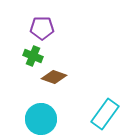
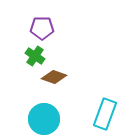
green cross: moved 2 px right; rotated 12 degrees clockwise
cyan rectangle: rotated 16 degrees counterclockwise
cyan circle: moved 3 px right
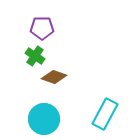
cyan rectangle: rotated 8 degrees clockwise
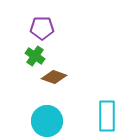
cyan rectangle: moved 2 px right, 2 px down; rotated 28 degrees counterclockwise
cyan circle: moved 3 px right, 2 px down
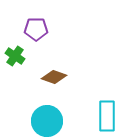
purple pentagon: moved 6 px left, 1 px down
green cross: moved 20 px left
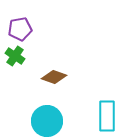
purple pentagon: moved 16 px left; rotated 10 degrees counterclockwise
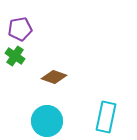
cyan rectangle: moved 1 px left, 1 px down; rotated 12 degrees clockwise
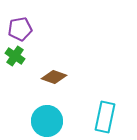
cyan rectangle: moved 1 px left
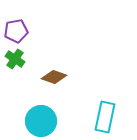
purple pentagon: moved 4 px left, 2 px down
green cross: moved 3 px down
cyan circle: moved 6 px left
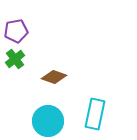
green cross: rotated 18 degrees clockwise
cyan rectangle: moved 10 px left, 3 px up
cyan circle: moved 7 px right
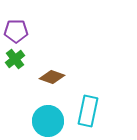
purple pentagon: rotated 10 degrees clockwise
brown diamond: moved 2 px left
cyan rectangle: moved 7 px left, 3 px up
